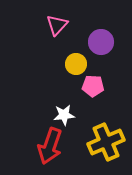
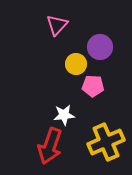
purple circle: moved 1 px left, 5 px down
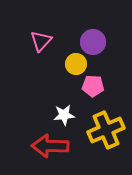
pink triangle: moved 16 px left, 16 px down
purple circle: moved 7 px left, 5 px up
yellow cross: moved 12 px up
red arrow: rotated 72 degrees clockwise
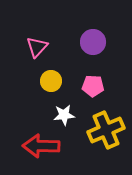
pink triangle: moved 4 px left, 6 px down
yellow circle: moved 25 px left, 17 px down
red arrow: moved 9 px left
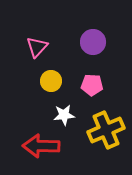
pink pentagon: moved 1 px left, 1 px up
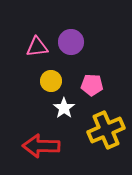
purple circle: moved 22 px left
pink triangle: rotated 40 degrees clockwise
white star: moved 7 px up; rotated 30 degrees counterclockwise
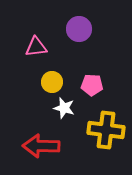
purple circle: moved 8 px right, 13 px up
pink triangle: moved 1 px left
yellow circle: moved 1 px right, 1 px down
white star: rotated 20 degrees counterclockwise
yellow cross: rotated 30 degrees clockwise
